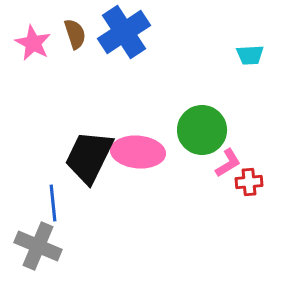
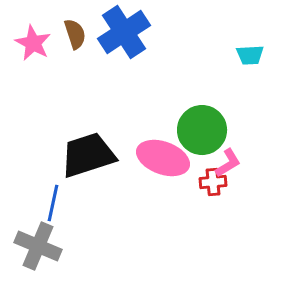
pink ellipse: moved 25 px right, 6 px down; rotated 15 degrees clockwise
black trapezoid: moved 1 px left, 2 px up; rotated 46 degrees clockwise
red cross: moved 36 px left
blue line: rotated 18 degrees clockwise
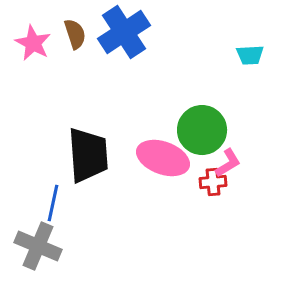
black trapezoid: rotated 104 degrees clockwise
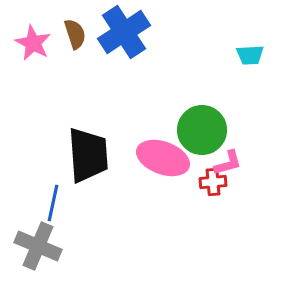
pink L-shape: rotated 16 degrees clockwise
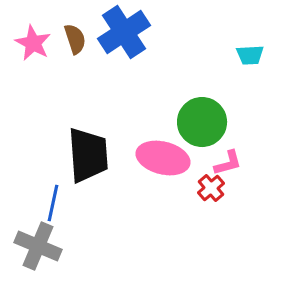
brown semicircle: moved 5 px down
green circle: moved 8 px up
pink ellipse: rotated 6 degrees counterclockwise
red cross: moved 2 px left, 6 px down; rotated 36 degrees counterclockwise
